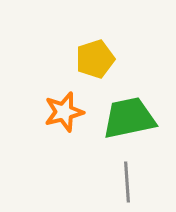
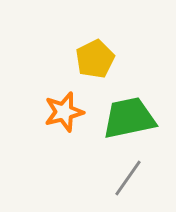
yellow pentagon: rotated 9 degrees counterclockwise
gray line: moved 1 px right, 4 px up; rotated 39 degrees clockwise
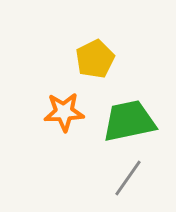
orange star: rotated 12 degrees clockwise
green trapezoid: moved 3 px down
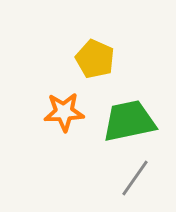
yellow pentagon: rotated 21 degrees counterclockwise
gray line: moved 7 px right
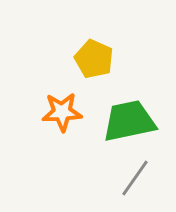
yellow pentagon: moved 1 px left
orange star: moved 2 px left
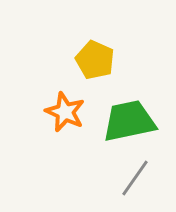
yellow pentagon: moved 1 px right, 1 px down
orange star: moved 3 px right; rotated 27 degrees clockwise
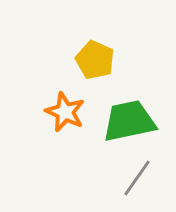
gray line: moved 2 px right
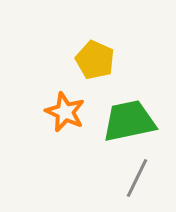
gray line: rotated 9 degrees counterclockwise
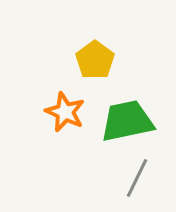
yellow pentagon: rotated 12 degrees clockwise
green trapezoid: moved 2 px left
